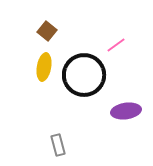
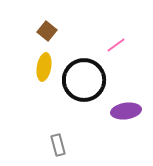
black circle: moved 5 px down
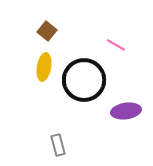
pink line: rotated 66 degrees clockwise
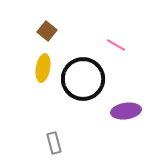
yellow ellipse: moved 1 px left, 1 px down
black circle: moved 1 px left, 1 px up
gray rectangle: moved 4 px left, 2 px up
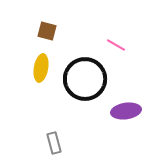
brown square: rotated 24 degrees counterclockwise
yellow ellipse: moved 2 px left
black circle: moved 2 px right
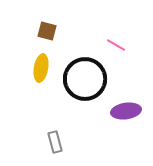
gray rectangle: moved 1 px right, 1 px up
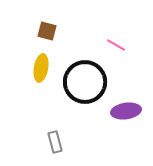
black circle: moved 3 px down
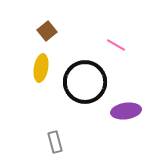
brown square: rotated 36 degrees clockwise
